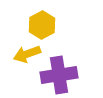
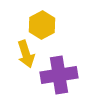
yellow arrow: moved 1 px left; rotated 88 degrees counterclockwise
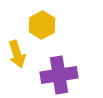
yellow arrow: moved 9 px left
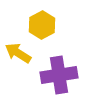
yellow arrow: moved 1 px right, 1 px up; rotated 140 degrees clockwise
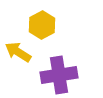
yellow arrow: moved 1 px up
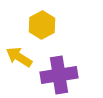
yellow arrow: moved 1 px right, 5 px down
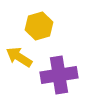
yellow hexagon: moved 3 px left, 1 px down; rotated 12 degrees clockwise
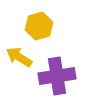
purple cross: moved 2 px left, 1 px down
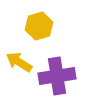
yellow arrow: moved 5 px down
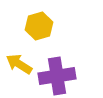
yellow arrow: moved 2 px down
